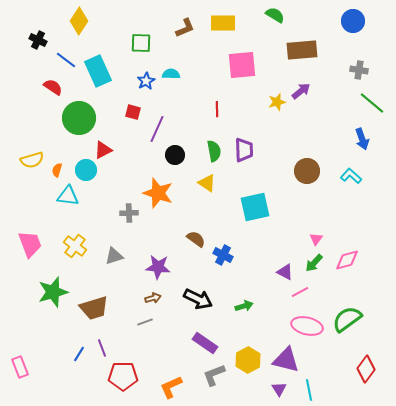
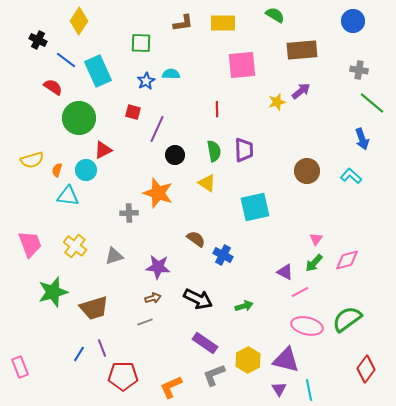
brown L-shape at (185, 28): moved 2 px left, 5 px up; rotated 15 degrees clockwise
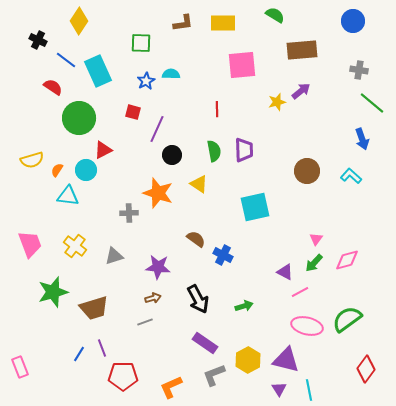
black circle at (175, 155): moved 3 px left
orange semicircle at (57, 170): rotated 16 degrees clockwise
yellow triangle at (207, 183): moved 8 px left, 1 px down
black arrow at (198, 299): rotated 36 degrees clockwise
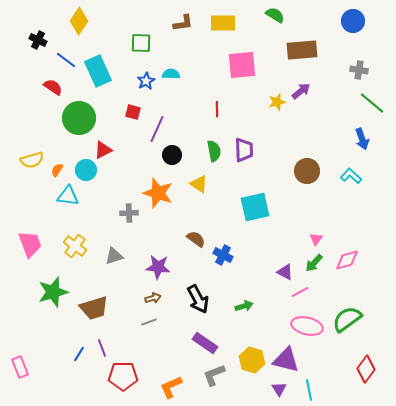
gray line at (145, 322): moved 4 px right
yellow hexagon at (248, 360): moved 4 px right; rotated 15 degrees counterclockwise
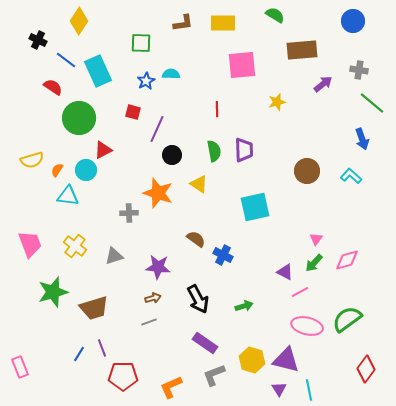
purple arrow at (301, 91): moved 22 px right, 7 px up
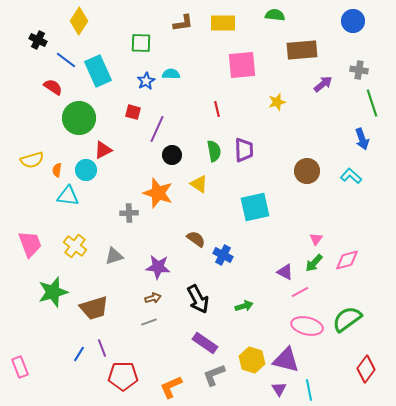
green semicircle at (275, 15): rotated 24 degrees counterclockwise
green line at (372, 103): rotated 32 degrees clockwise
red line at (217, 109): rotated 14 degrees counterclockwise
orange semicircle at (57, 170): rotated 24 degrees counterclockwise
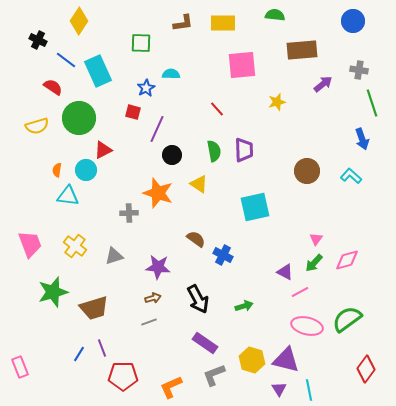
blue star at (146, 81): moved 7 px down
red line at (217, 109): rotated 28 degrees counterclockwise
yellow semicircle at (32, 160): moved 5 px right, 34 px up
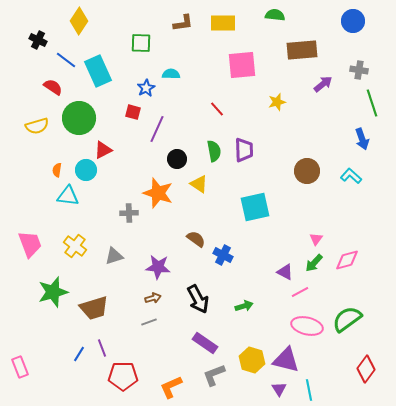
black circle at (172, 155): moved 5 px right, 4 px down
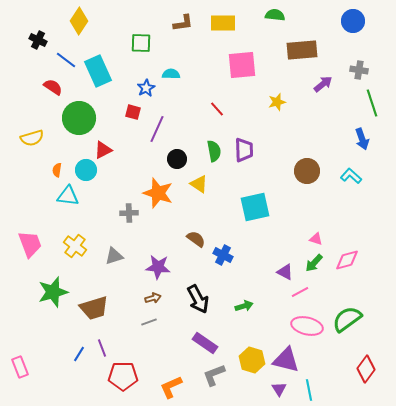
yellow semicircle at (37, 126): moved 5 px left, 12 px down
pink triangle at (316, 239): rotated 48 degrees counterclockwise
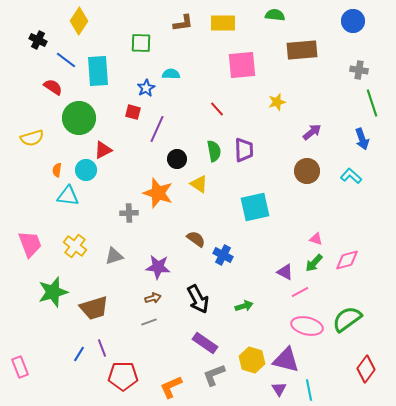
cyan rectangle at (98, 71): rotated 20 degrees clockwise
purple arrow at (323, 84): moved 11 px left, 48 px down
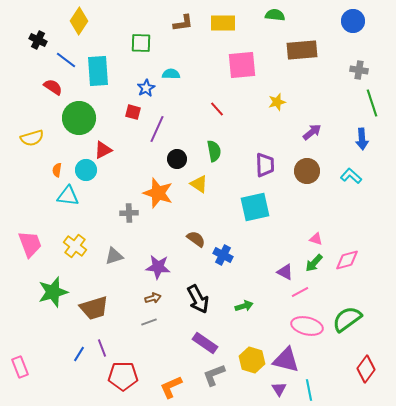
blue arrow at (362, 139): rotated 15 degrees clockwise
purple trapezoid at (244, 150): moved 21 px right, 15 px down
